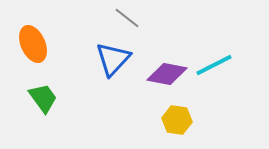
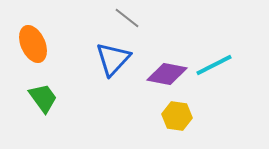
yellow hexagon: moved 4 px up
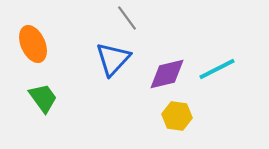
gray line: rotated 16 degrees clockwise
cyan line: moved 3 px right, 4 px down
purple diamond: rotated 24 degrees counterclockwise
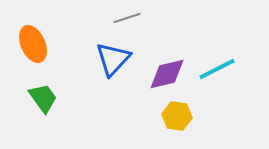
gray line: rotated 72 degrees counterclockwise
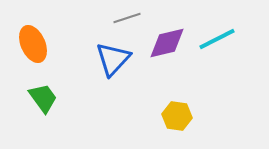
cyan line: moved 30 px up
purple diamond: moved 31 px up
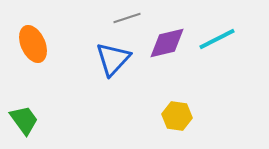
green trapezoid: moved 19 px left, 22 px down
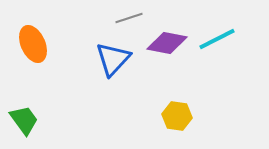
gray line: moved 2 px right
purple diamond: rotated 24 degrees clockwise
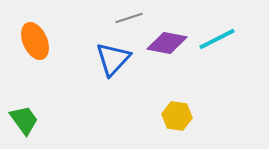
orange ellipse: moved 2 px right, 3 px up
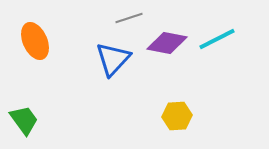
yellow hexagon: rotated 12 degrees counterclockwise
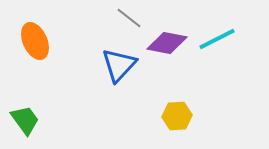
gray line: rotated 56 degrees clockwise
blue triangle: moved 6 px right, 6 px down
green trapezoid: moved 1 px right
